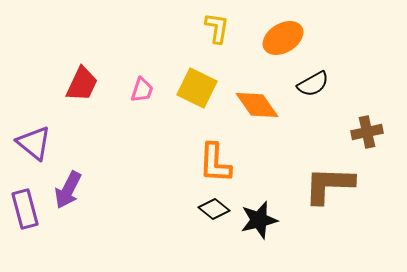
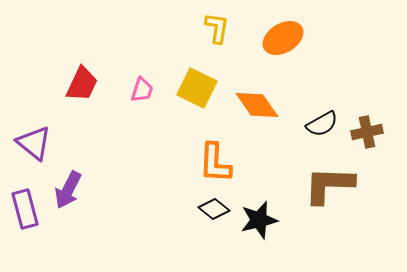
black semicircle: moved 9 px right, 40 px down
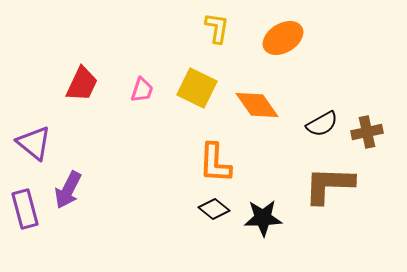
black star: moved 4 px right, 2 px up; rotated 12 degrees clockwise
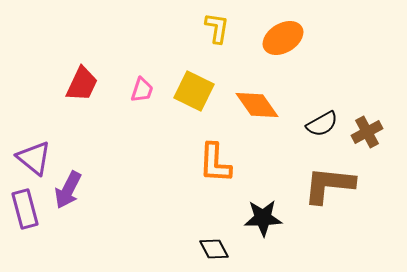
yellow square: moved 3 px left, 3 px down
brown cross: rotated 16 degrees counterclockwise
purple triangle: moved 15 px down
brown L-shape: rotated 4 degrees clockwise
black diamond: moved 40 px down; rotated 24 degrees clockwise
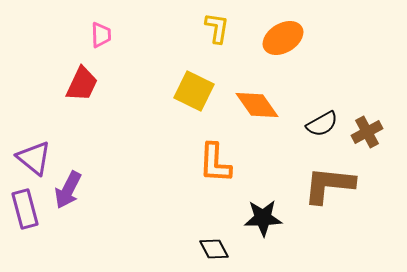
pink trapezoid: moved 41 px left, 55 px up; rotated 20 degrees counterclockwise
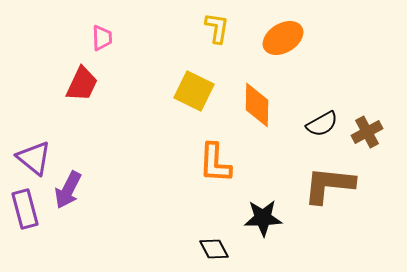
pink trapezoid: moved 1 px right, 3 px down
orange diamond: rotated 36 degrees clockwise
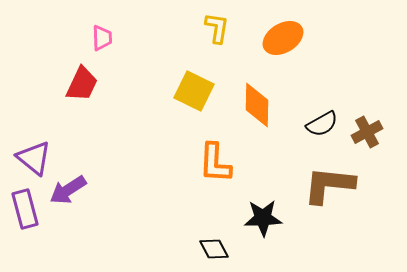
purple arrow: rotated 30 degrees clockwise
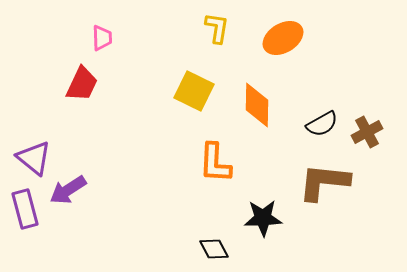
brown L-shape: moved 5 px left, 3 px up
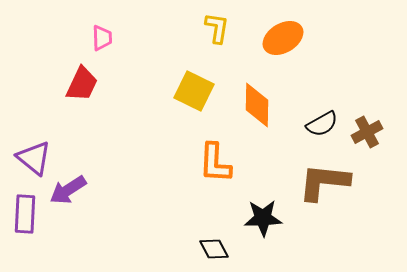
purple rectangle: moved 5 px down; rotated 18 degrees clockwise
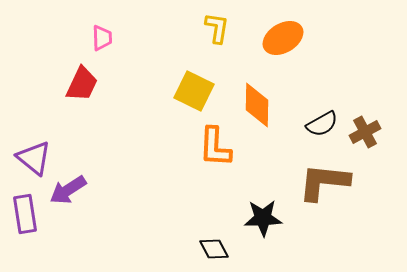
brown cross: moved 2 px left
orange L-shape: moved 16 px up
purple rectangle: rotated 12 degrees counterclockwise
